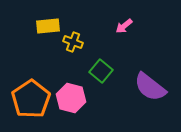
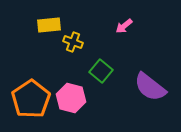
yellow rectangle: moved 1 px right, 1 px up
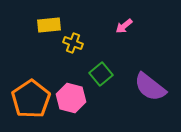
yellow cross: moved 1 px down
green square: moved 3 px down; rotated 10 degrees clockwise
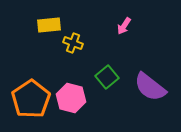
pink arrow: rotated 18 degrees counterclockwise
green square: moved 6 px right, 3 px down
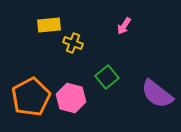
purple semicircle: moved 7 px right, 7 px down
orange pentagon: moved 2 px up; rotated 6 degrees clockwise
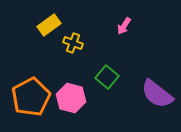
yellow rectangle: rotated 30 degrees counterclockwise
green square: rotated 10 degrees counterclockwise
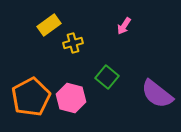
yellow cross: rotated 36 degrees counterclockwise
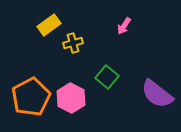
pink hexagon: rotated 12 degrees clockwise
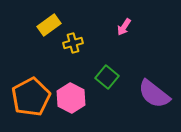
pink arrow: moved 1 px down
purple semicircle: moved 3 px left
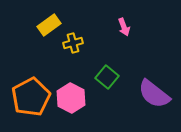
pink arrow: rotated 54 degrees counterclockwise
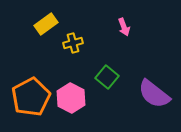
yellow rectangle: moved 3 px left, 1 px up
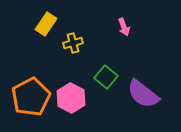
yellow rectangle: rotated 20 degrees counterclockwise
green square: moved 1 px left
purple semicircle: moved 11 px left
